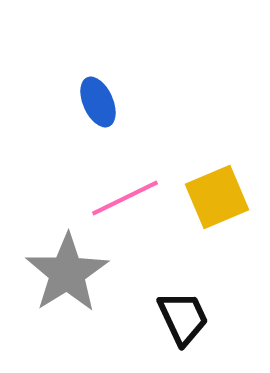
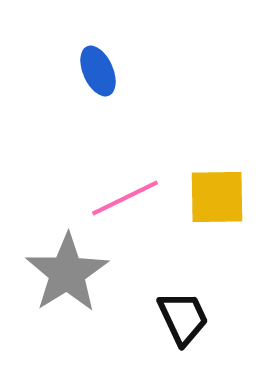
blue ellipse: moved 31 px up
yellow square: rotated 22 degrees clockwise
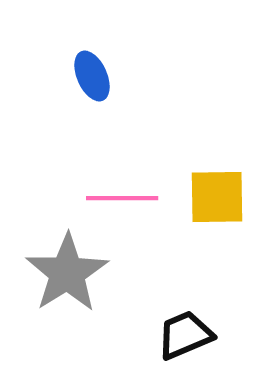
blue ellipse: moved 6 px left, 5 px down
pink line: moved 3 px left; rotated 26 degrees clockwise
black trapezoid: moved 2 px right, 17 px down; rotated 88 degrees counterclockwise
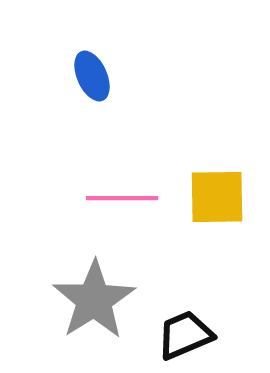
gray star: moved 27 px right, 27 px down
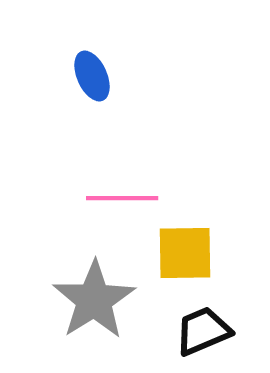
yellow square: moved 32 px left, 56 px down
black trapezoid: moved 18 px right, 4 px up
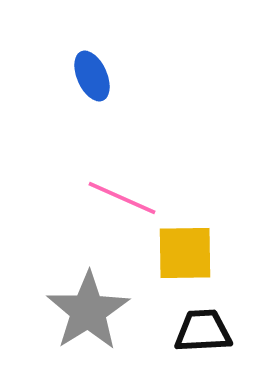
pink line: rotated 24 degrees clockwise
gray star: moved 6 px left, 11 px down
black trapezoid: rotated 20 degrees clockwise
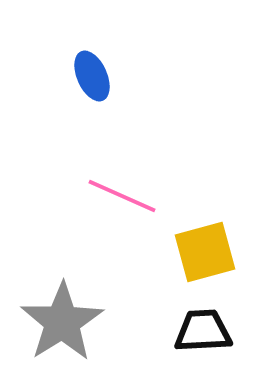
pink line: moved 2 px up
yellow square: moved 20 px right, 1 px up; rotated 14 degrees counterclockwise
gray star: moved 26 px left, 11 px down
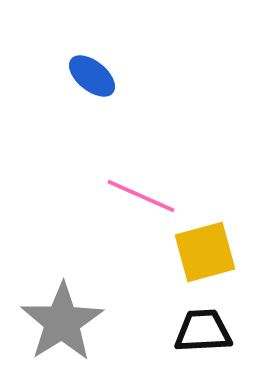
blue ellipse: rotated 27 degrees counterclockwise
pink line: moved 19 px right
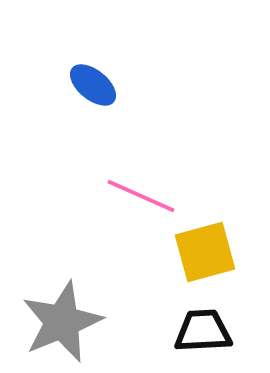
blue ellipse: moved 1 px right, 9 px down
gray star: rotated 10 degrees clockwise
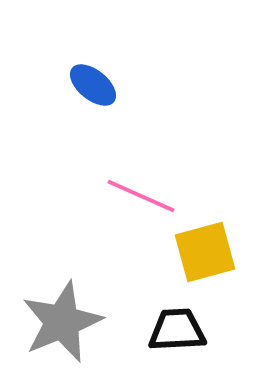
black trapezoid: moved 26 px left, 1 px up
